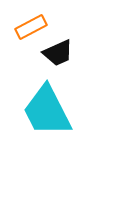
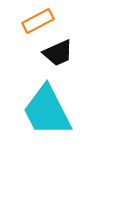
orange rectangle: moved 7 px right, 6 px up
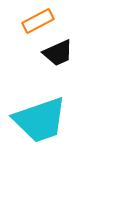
cyan trapezoid: moved 7 px left, 9 px down; rotated 82 degrees counterclockwise
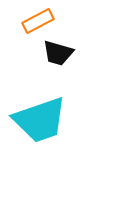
black trapezoid: rotated 40 degrees clockwise
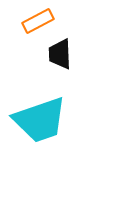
black trapezoid: moved 2 px right, 1 px down; rotated 72 degrees clockwise
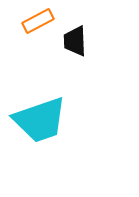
black trapezoid: moved 15 px right, 13 px up
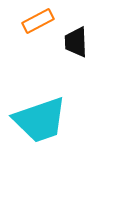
black trapezoid: moved 1 px right, 1 px down
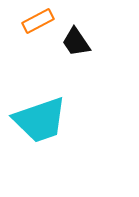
black trapezoid: rotated 32 degrees counterclockwise
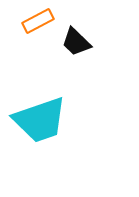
black trapezoid: rotated 12 degrees counterclockwise
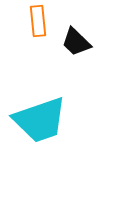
orange rectangle: rotated 68 degrees counterclockwise
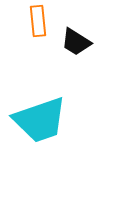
black trapezoid: rotated 12 degrees counterclockwise
